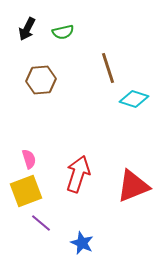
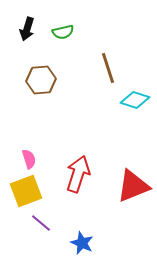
black arrow: rotated 10 degrees counterclockwise
cyan diamond: moved 1 px right, 1 px down
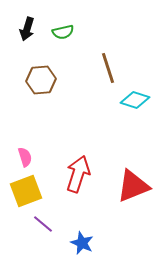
pink semicircle: moved 4 px left, 2 px up
purple line: moved 2 px right, 1 px down
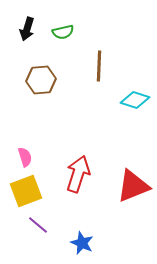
brown line: moved 9 px left, 2 px up; rotated 20 degrees clockwise
purple line: moved 5 px left, 1 px down
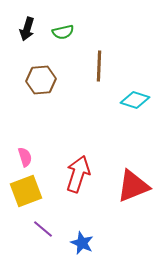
purple line: moved 5 px right, 4 px down
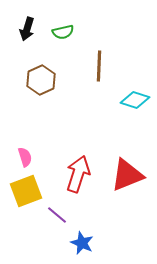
brown hexagon: rotated 20 degrees counterclockwise
red triangle: moved 6 px left, 11 px up
purple line: moved 14 px right, 14 px up
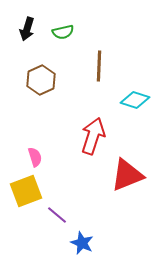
pink semicircle: moved 10 px right
red arrow: moved 15 px right, 38 px up
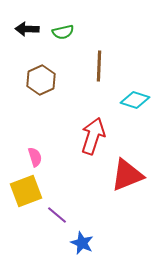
black arrow: rotated 75 degrees clockwise
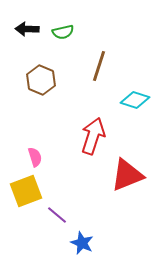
brown line: rotated 16 degrees clockwise
brown hexagon: rotated 12 degrees counterclockwise
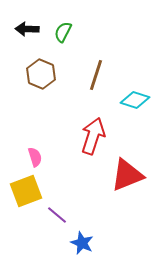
green semicircle: rotated 130 degrees clockwise
brown line: moved 3 px left, 9 px down
brown hexagon: moved 6 px up
